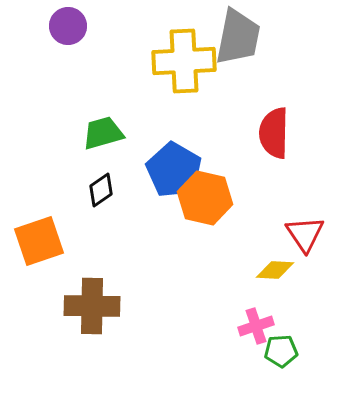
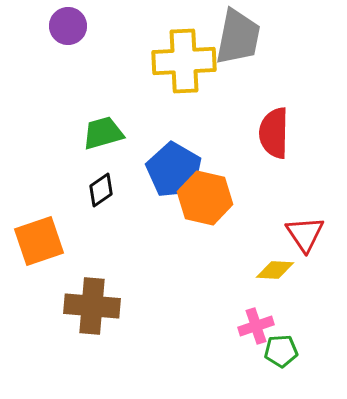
brown cross: rotated 4 degrees clockwise
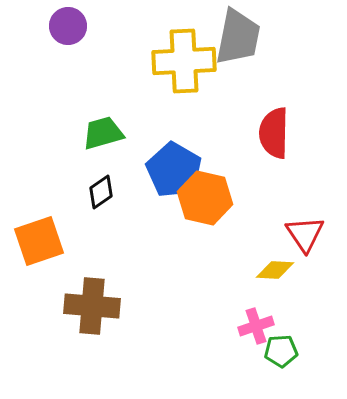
black diamond: moved 2 px down
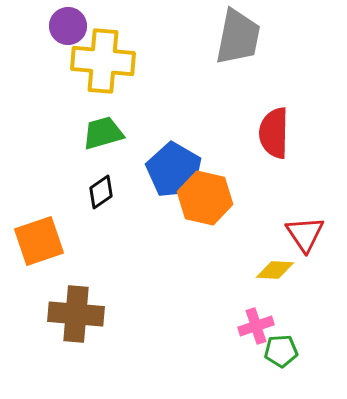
yellow cross: moved 81 px left; rotated 8 degrees clockwise
brown cross: moved 16 px left, 8 px down
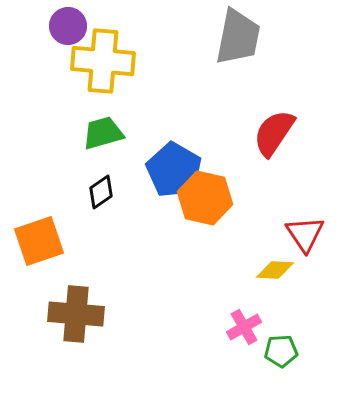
red semicircle: rotated 33 degrees clockwise
pink cross: moved 12 px left, 1 px down; rotated 12 degrees counterclockwise
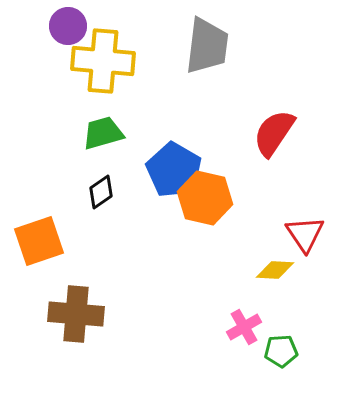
gray trapezoid: moved 31 px left, 9 px down; rotated 4 degrees counterclockwise
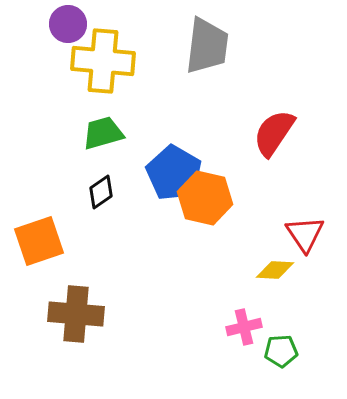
purple circle: moved 2 px up
blue pentagon: moved 3 px down
pink cross: rotated 16 degrees clockwise
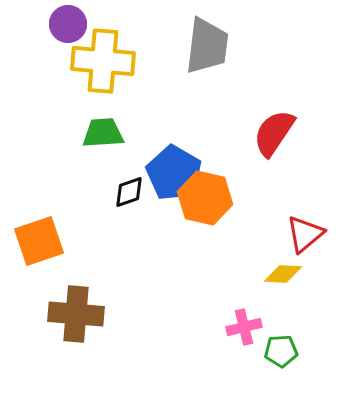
green trapezoid: rotated 12 degrees clockwise
black diamond: moved 28 px right; rotated 16 degrees clockwise
red triangle: rotated 24 degrees clockwise
yellow diamond: moved 8 px right, 4 px down
